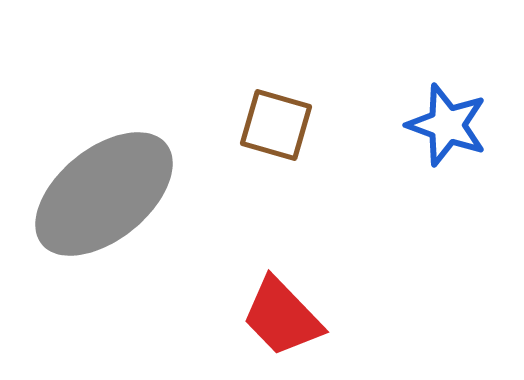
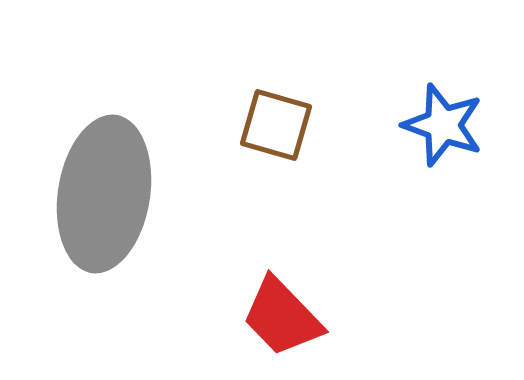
blue star: moved 4 px left
gray ellipse: rotated 42 degrees counterclockwise
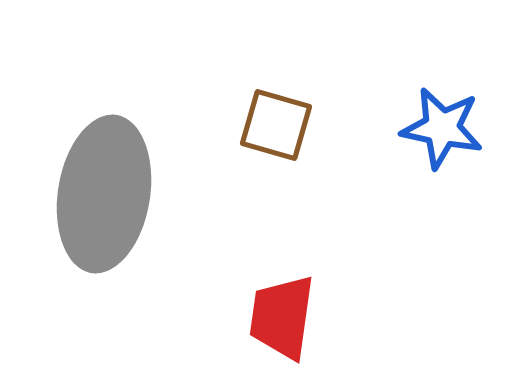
blue star: moved 1 px left, 3 px down; rotated 8 degrees counterclockwise
red trapezoid: rotated 52 degrees clockwise
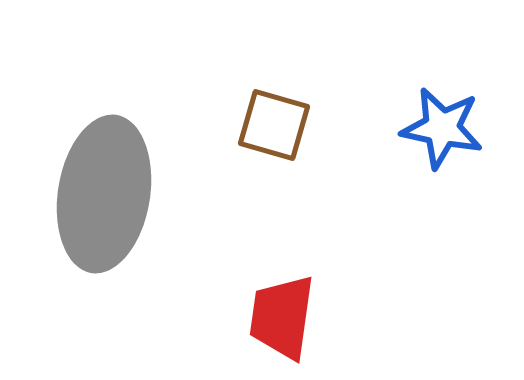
brown square: moved 2 px left
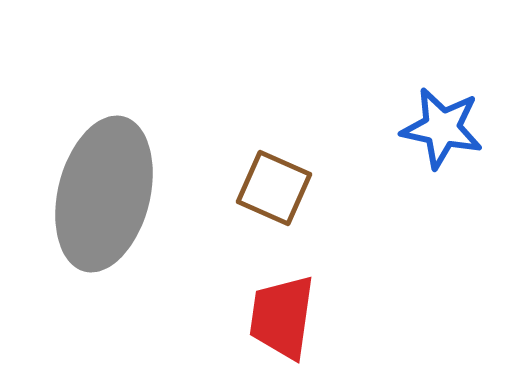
brown square: moved 63 px down; rotated 8 degrees clockwise
gray ellipse: rotated 5 degrees clockwise
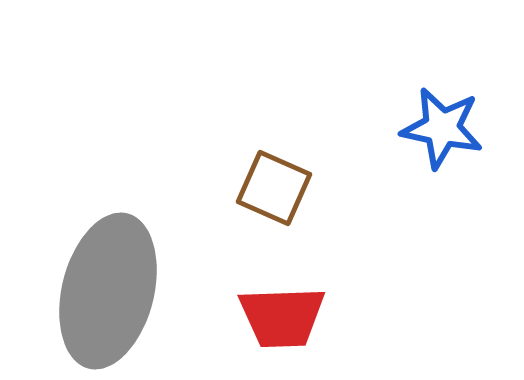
gray ellipse: moved 4 px right, 97 px down
red trapezoid: rotated 100 degrees counterclockwise
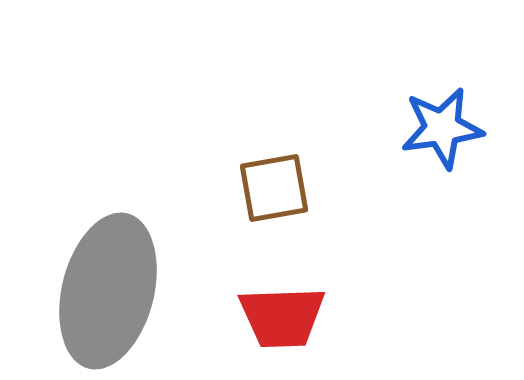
blue star: rotated 20 degrees counterclockwise
brown square: rotated 34 degrees counterclockwise
